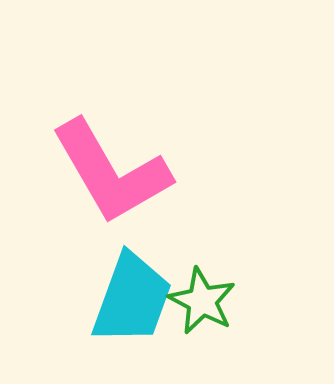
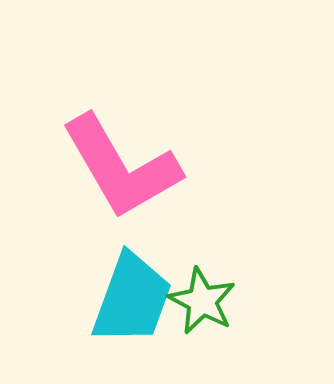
pink L-shape: moved 10 px right, 5 px up
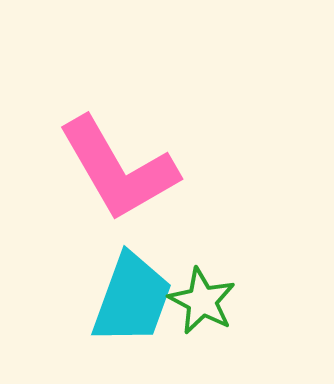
pink L-shape: moved 3 px left, 2 px down
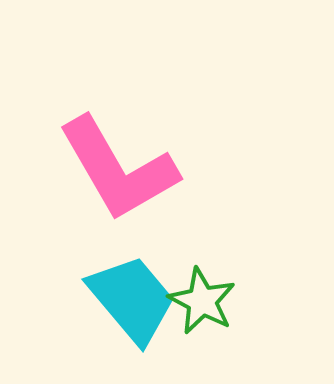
cyan trapezoid: rotated 60 degrees counterclockwise
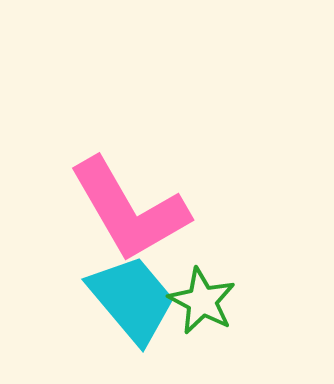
pink L-shape: moved 11 px right, 41 px down
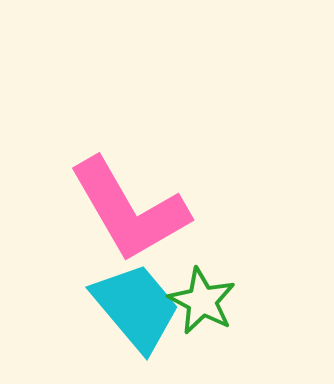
cyan trapezoid: moved 4 px right, 8 px down
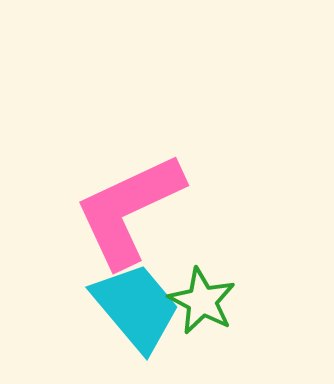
pink L-shape: rotated 95 degrees clockwise
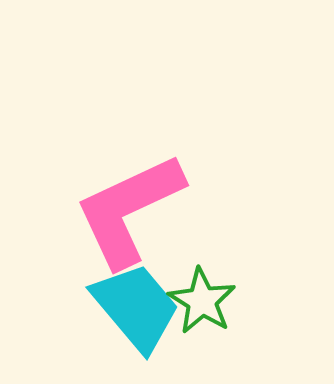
green star: rotated 4 degrees clockwise
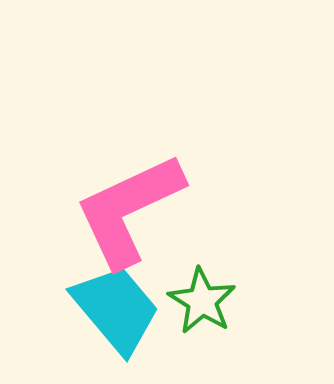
cyan trapezoid: moved 20 px left, 2 px down
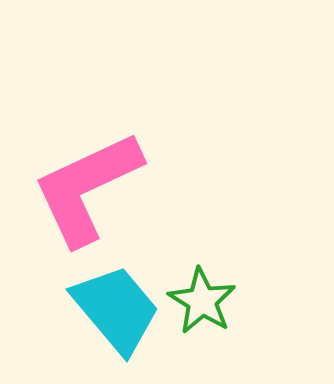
pink L-shape: moved 42 px left, 22 px up
